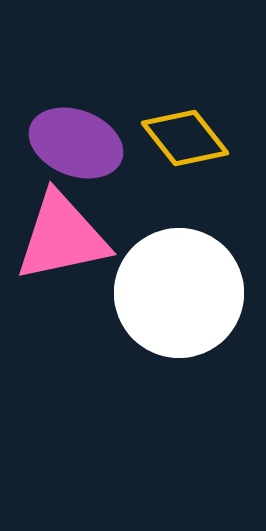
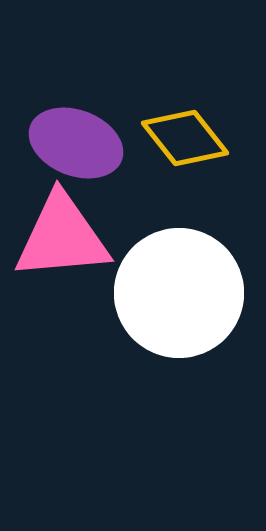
pink triangle: rotated 7 degrees clockwise
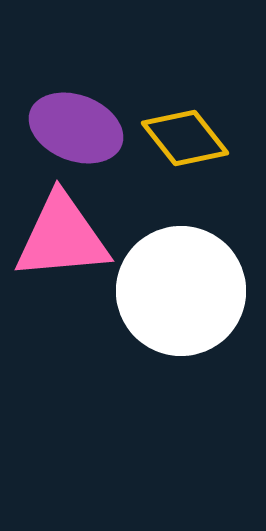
purple ellipse: moved 15 px up
white circle: moved 2 px right, 2 px up
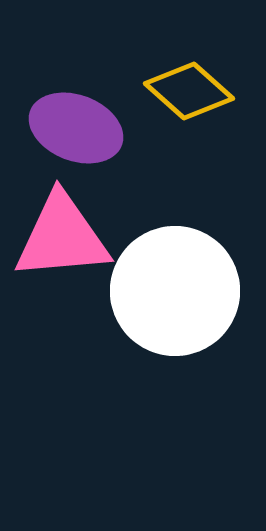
yellow diamond: moved 4 px right, 47 px up; rotated 10 degrees counterclockwise
white circle: moved 6 px left
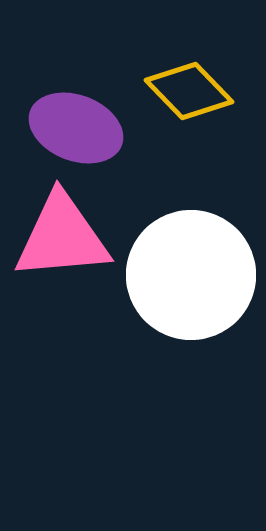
yellow diamond: rotated 4 degrees clockwise
white circle: moved 16 px right, 16 px up
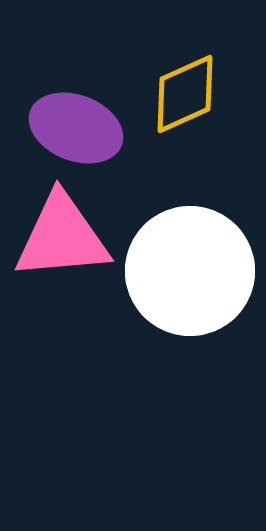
yellow diamond: moved 4 px left, 3 px down; rotated 70 degrees counterclockwise
white circle: moved 1 px left, 4 px up
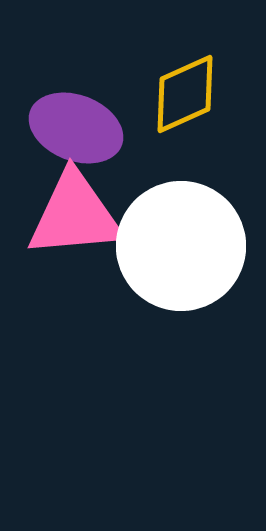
pink triangle: moved 13 px right, 22 px up
white circle: moved 9 px left, 25 px up
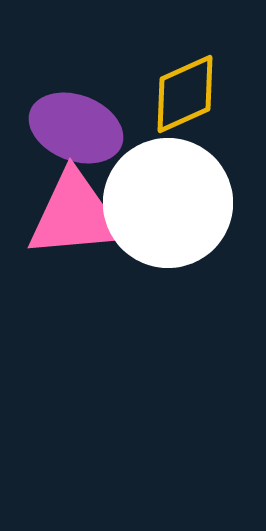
white circle: moved 13 px left, 43 px up
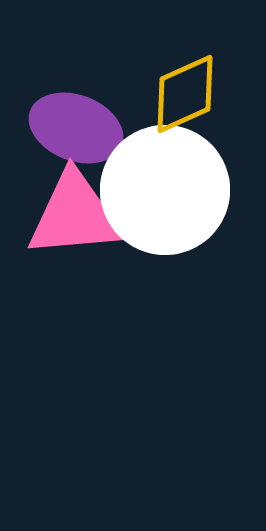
white circle: moved 3 px left, 13 px up
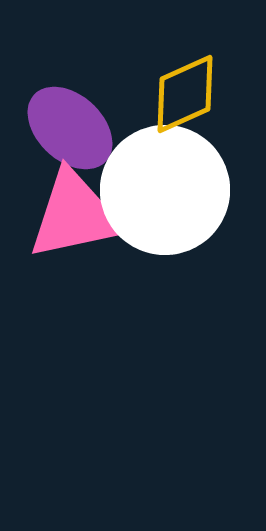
purple ellipse: moved 6 px left; rotated 22 degrees clockwise
pink triangle: rotated 7 degrees counterclockwise
